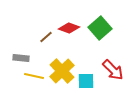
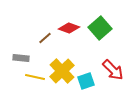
brown line: moved 1 px left, 1 px down
yellow line: moved 1 px right, 1 px down
cyan square: rotated 18 degrees counterclockwise
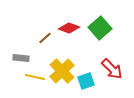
red arrow: moved 1 px left, 1 px up
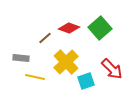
yellow cross: moved 4 px right, 9 px up
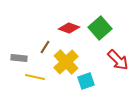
brown line: moved 9 px down; rotated 16 degrees counterclockwise
gray rectangle: moved 2 px left
red arrow: moved 6 px right, 9 px up
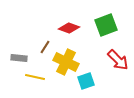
green square: moved 6 px right, 3 px up; rotated 20 degrees clockwise
yellow cross: rotated 20 degrees counterclockwise
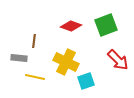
red diamond: moved 2 px right, 2 px up
brown line: moved 11 px left, 6 px up; rotated 24 degrees counterclockwise
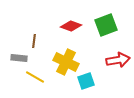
red arrow: rotated 55 degrees counterclockwise
yellow line: rotated 18 degrees clockwise
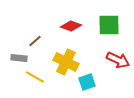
green square: moved 3 px right; rotated 20 degrees clockwise
brown line: moved 1 px right; rotated 40 degrees clockwise
red arrow: rotated 35 degrees clockwise
cyan square: moved 1 px right, 1 px down
